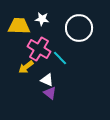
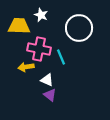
white star: moved 1 px left, 4 px up; rotated 16 degrees clockwise
pink cross: rotated 20 degrees counterclockwise
cyan line: moved 1 px right, 1 px up; rotated 21 degrees clockwise
yellow arrow: rotated 28 degrees clockwise
purple triangle: moved 2 px down
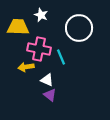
yellow trapezoid: moved 1 px left, 1 px down
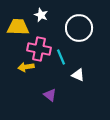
white triangle: moved 31 px right, 5 px up
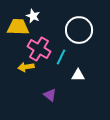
white star: moved 8 px left, 1 px down
white circle: moved 2 px down
pink cross: rotated 20 degrees clockwise
cyan line: rotated 49 degrees clockwise
white triangle: rotated 24 degrees counterclockwise
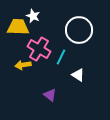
yellow arrow: moved 3 px left, 2 px up
white triangle: rotated 32 degrees clockwise
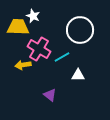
white circle: moved 1 px right
cyan line: moved 1 px right; rotated 35 degrees clockwise
white triangle: rotated 32 degrees counterclockwise
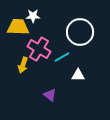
white star: rotated 24 degrees counterclockwise
white circle: moved 2 px down
yellow arrow: rotated 63 degrees counterclockwise
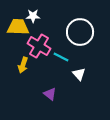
pink cross: moved 3 px up
cyan line: moved 1 px left; rotated 56 degrees clockwise
white triangle: moved 1 px right, 1 px up; rotated 48 degrees clockwise
purple triangle: moved 1 px up
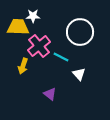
pink cross: rotated 20 degrees clockwise
yellow arrow: moved 1 px down
